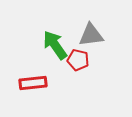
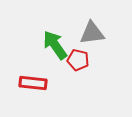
gray triangle: moved 1 px right, 2 px up
red rectangle: rotated 12 degrees clockwise
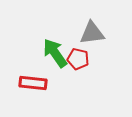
green arrow: moved 8 px down
red pentagon: moved 1 px up
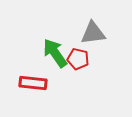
gray triangle: moved 1 px right
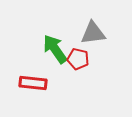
green arrow: moved 4 px up
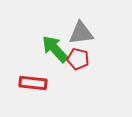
gray triangle: moved 12 px left
green arrow: rotated 8 degrees counterclockwise
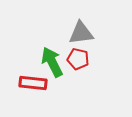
green arrow: moved 3 px left, 13 px down; rotated 16 degrees clockwise
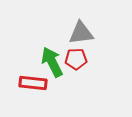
red pentagon: moved 2 px left; rotated 15 degrees counterclockwise
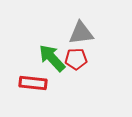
green arrow: moved 4 px up; rotated 16 degrees counterclockwise
